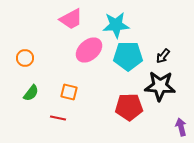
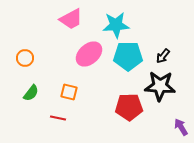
pink ellipse: moved 4 px down
purple arrow: rotated 18 degrees counterclockwise
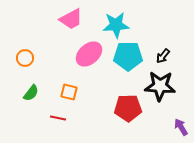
red pentagon: moved 1 px left, 1 px down
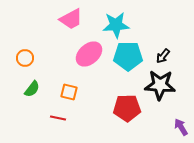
black star: moved 1 px up
green semicircle: moved 1 px right, 4 px up
red pentagon: moved 1 px left
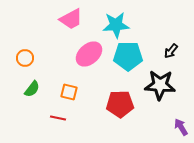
black arrow: moved 8 px right, 5 px up
red pentagon: moved 7 px left, 4 px up
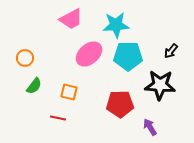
green semicircle: moved 2 px right, 3 px up
purple arrow: moved 31 px left
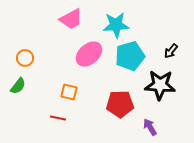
cyan pentagon: moved 2 px right; rotated 16 degrees counterclockwise
green semicircle: moved 16 px left
